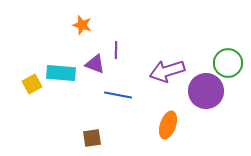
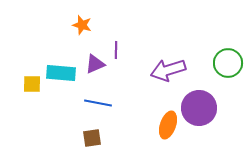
purple triangle: rotated 45 degrees counterclockwise
purple arrow: moved 1 px right, 1 px up
yellow square: rotated 30 degrees clockwise
purple circle: moved 7 px left, 17 px down
blue line: moved 20 px left, 8 px down
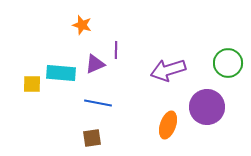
purple circle: moved 8 px right, 1 px up
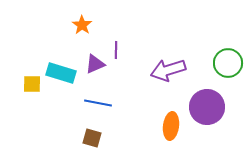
orange star: rotated 18 degrees clockwise
cyan rectangle: rotated 12 degrees clockwise
orange ellipse: moved 3 px right, 1 px down; rotated 12 degrees counterclockwise
brown square: rotated 24 degrees clockwise
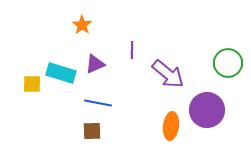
purple line: moved 16 px right
purple arrow: moved 4 px down; rotated 124 degrees counterclockwise
purple circle: moved 3 px down
brown square: moved 7 px up; rotated 18 degrees counterclockwise
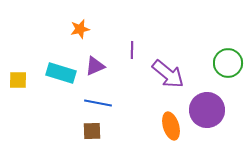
orange star: moved 2 px left, 4 px down; rotated 24 degrees clockwise
purple triangle: moved 2 px down
yellow square: moved 14 px left, 4 px up
orange ellipse: rotated 24 degrees counterclockwise
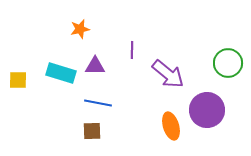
purple triangle: rotated 25 degrees clockwise
